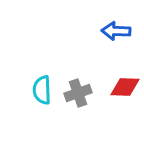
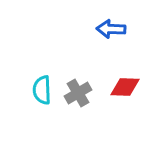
blue arrow: moved 5 px left, 2 px up
gray cross: rotated 12 degrees counterclockwise
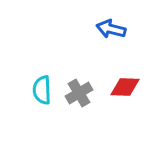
blue arrow: rotated 12 degrees clockwise
gray cross: moved 1 px right
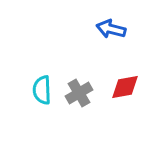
red diamond: rotated 12 degrees counterclockwise
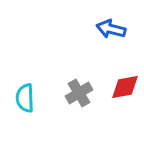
cyan semicircle: moved 17 px left, 8 px down
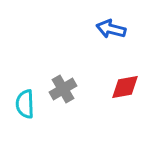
gray cross: moved 16 px left, 4 px up
cyan semicircle: moved 6 px down
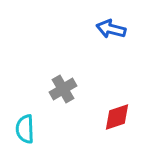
red diamond: moved 8 px left, 30 px down; rotated 8 degrees counterclockwise
cyan semicircle: moved 25 px down
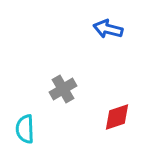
blue arrow: moved 3 px left
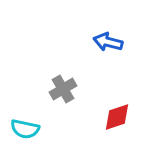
blue arrow: moved 13 px down
cyan semicircle: rotated 76 degrees counterclockwise
